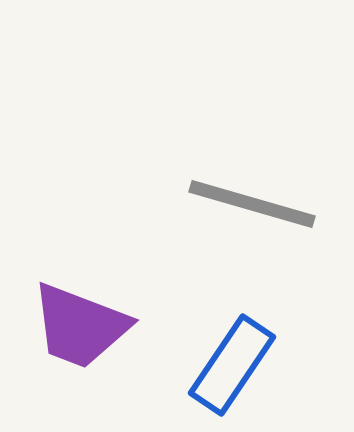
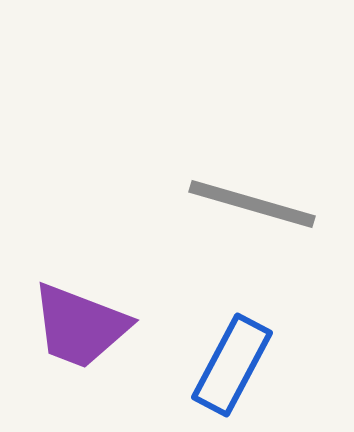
blue rectangle: rotated 6 degrees counterclockwise
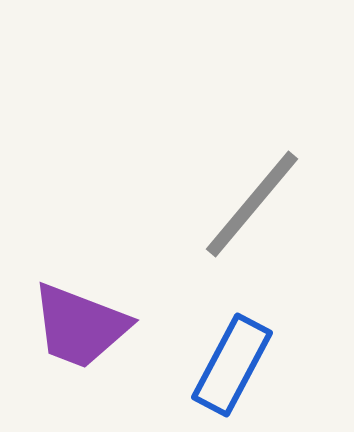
gray line: rotated 66 degrees counterclockwise
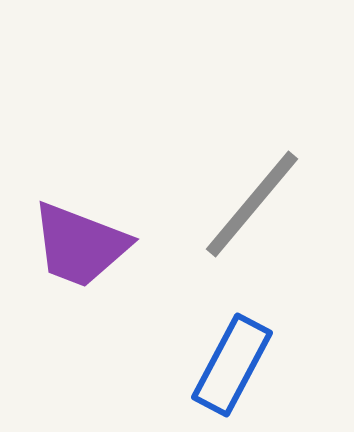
purple trapezoid: moved 81 px up
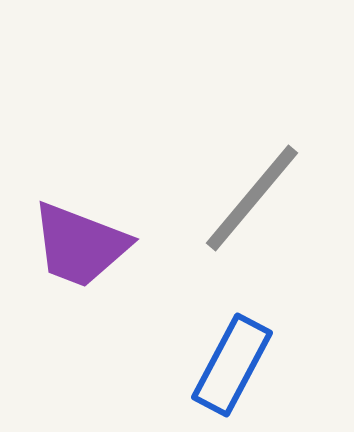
gray line: moved 6 px up
